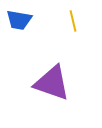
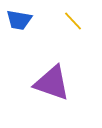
yellow line: rotated 30 degrees counterclockwise
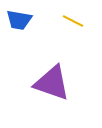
yellow line: rotated 20 degrees counterclockwise
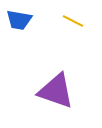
purple triangle: moved 4 px right, 8 px down
